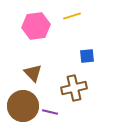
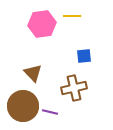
yellow line: rotated 18 degrees clockwise
pink hexagon: moved 6 px right, 2 px up
blue square: moved 3 px left
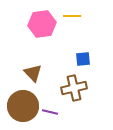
blue square: moved 1 px left, 3 px down
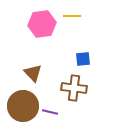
brown cross: rotated 20 degrees clockwise
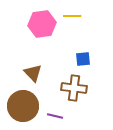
purple line: moved 5 px right, 4 px down
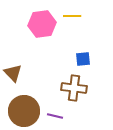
brown triangle: moved 20 px left
brown circle: moved 1 px right, 5 px down
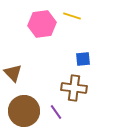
yellow line: rotated 18 degrees clockwise
purple line: moved 1 px right, 4 px up; rotated 42 degrees clockwise
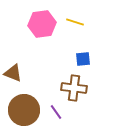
yellow line: moved 3 px right, 6 px down
brown triangle: rotated 24 degrees counterclockwise
brown circle: moved 1 px up
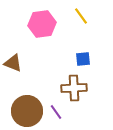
yellow line: moved 6 px right, 6 px up; rotated 36 degrees clockwise
brown triangle: moved 10 px up
brown cross: rotated 10 degrees counterclockwise
brown circle: moved 3 px right, 1 px down
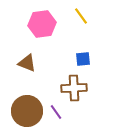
brown triangle: moved 14 px right
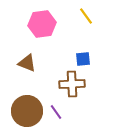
yellow line: moved 5 px right
brown cross: moved 2 px left, 4 px up
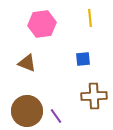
yellow line: moved 4 px right, 2 px down; rotated 30 degrees clockwise
brown cross: moved 22 px right, 12 px down
purple line: moved 4 px down
